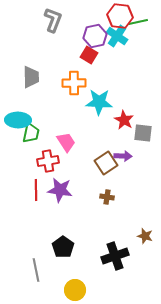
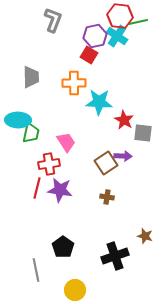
red cross: moved 1 px right, 3 px down
red line: moved 1 px right, 2 px up; rotated 15 degrees clockwise
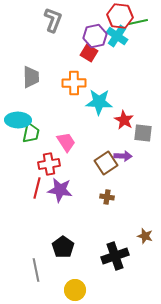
red square: moved 2 px up
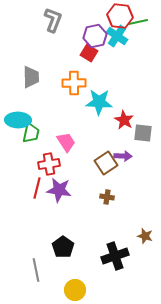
purple star: moved 1 px left
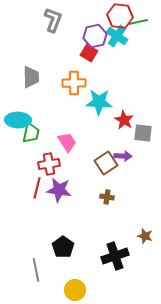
pink trapezoid: moved 1 px right
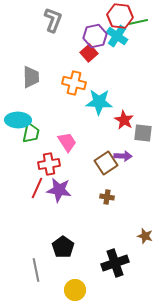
red square: rotated 18 degrees clockwise
orange cross: rotated 15 degrees clockwise
red line: rotated 10 degrees clockwise
black cross: moved 7 px down
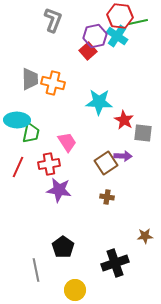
red square: moved 1 px left, 2 px up
gray trapezoid: moved 1 px left, 2 px down
orange cross: moved 21 px left
cyan ellipse: moved 1 px left
red line: moved 19 px left, 21 px up
brown star: rotated 21 degrees counterclockwise
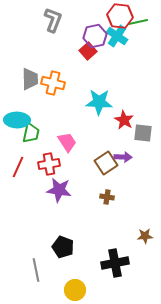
purple arrow: moved 1 px down
black pentagon: rotated 15 degrees counterclockwise
black cross: rotated 8 degrees clockwise
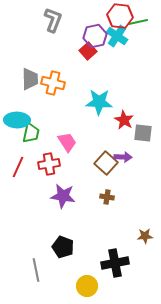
brown square: rotated 15 degrees counterclockwise
purple star: moved 4 px right, 6 px down
yellow circle: moved 12 px right, 4 px up
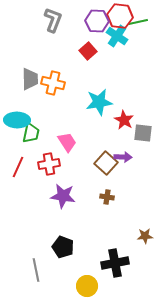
purple hexagon: moved 2 px right, 15 px up; rotated 15 degrees clockwise
cyan star: rotated 12 degrees counterclockwise
